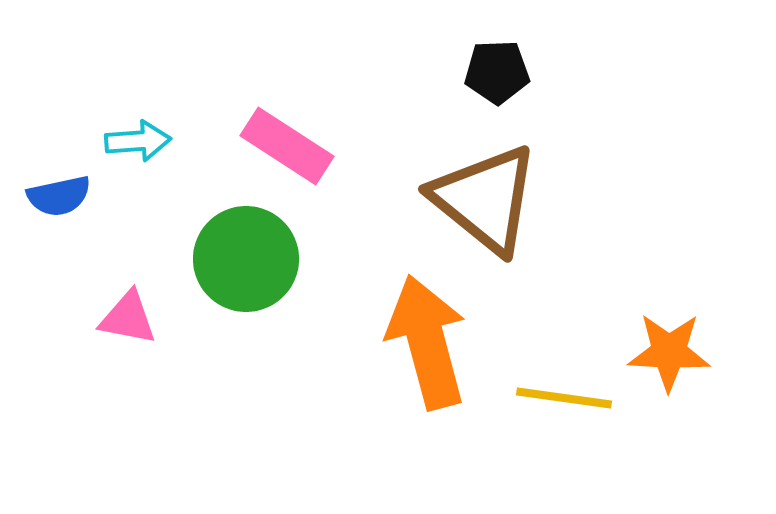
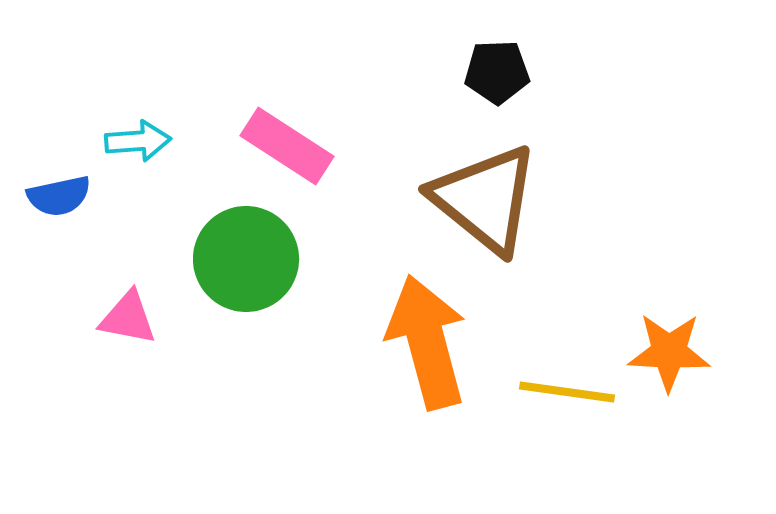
yellow line: moved 3 px right, 6 px up
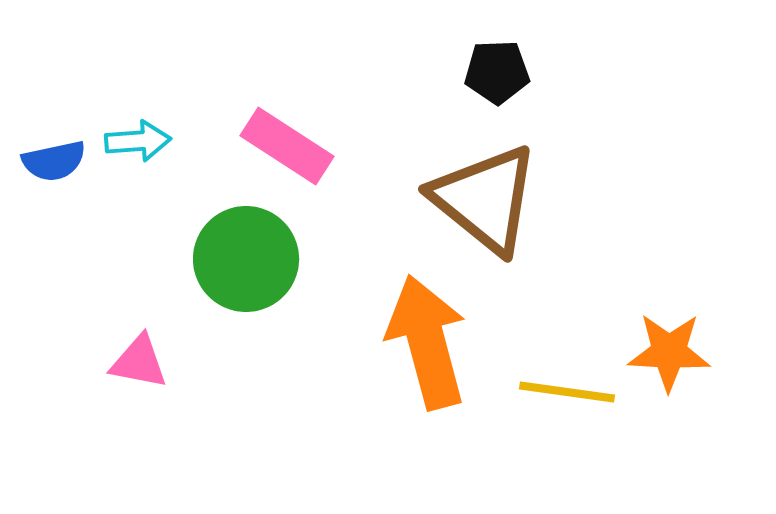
blue semicircle: moved 5 px left, 35 px up
pink triangle: moved 11 px right, 44 px down
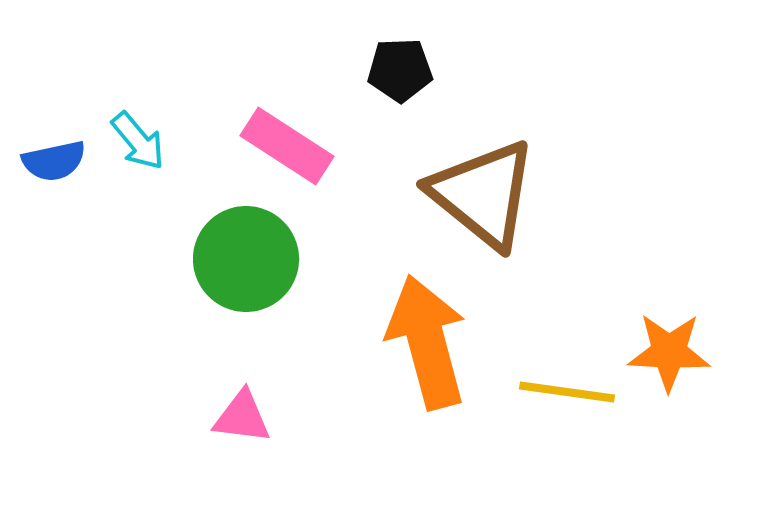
black pentagon: moved 97 px left, 2 px up
cyan arrow: rotated 54 degrees clockwise
brown triangle: moved 2 px left, 5 px up
pink triangle: moved 103 px right, 55 px down; rotated 4 degrees counterclockwise
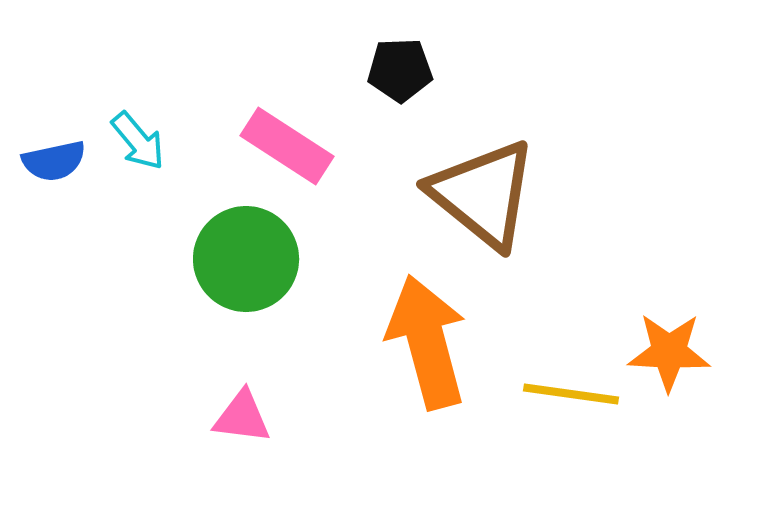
yellow line: moved 4 px right, 2 px down
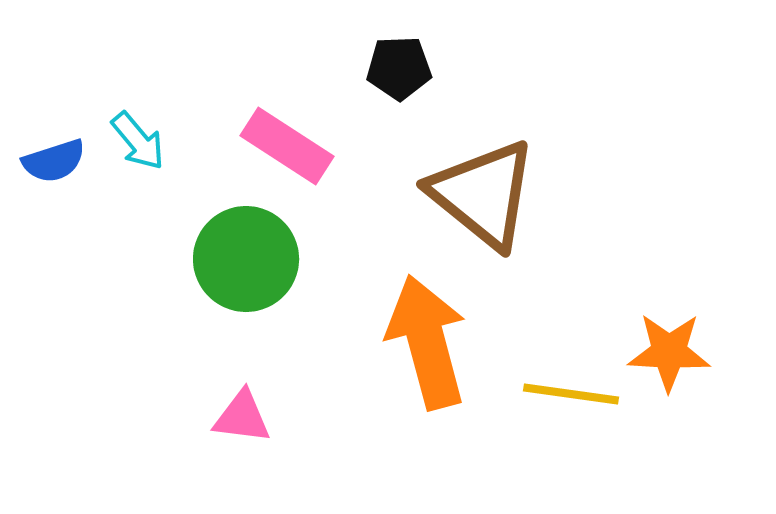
black pentagon: moved 1 px left, 2 px up
blue semicircle: rotated 6 degrees counterclockwise
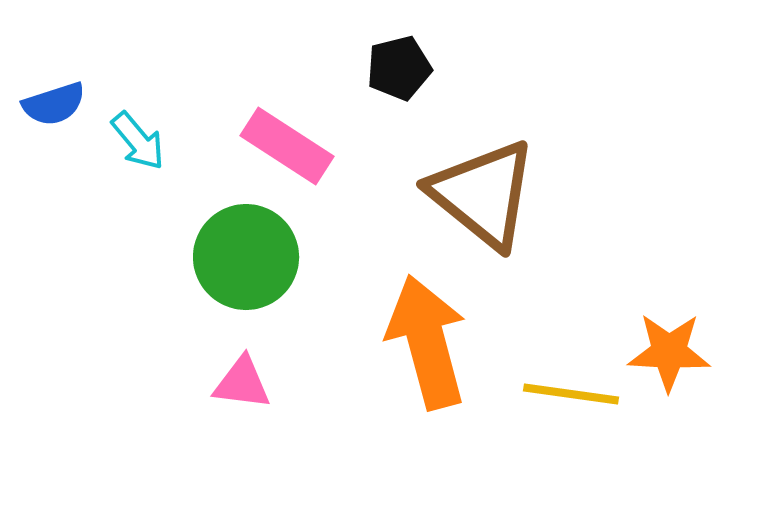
black pentagon: rotated 12 degrees counterclockwise
blue semicircle: moved 57 px up
green circle: moved 2 px up
pink triangle: moved 34 px up
